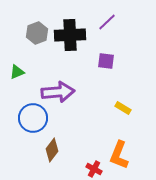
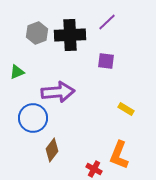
yellow rectangle: moved 3 px right, 1 px down
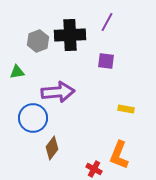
purple line: rotated 18 degrees counterclockwise
gray hexagon: moved 1 px right, 8 px down
green triangle: rotated 14 degrees clockwise
yellow rectangle: rotated 21 degrees counterclockwise
brown diamond: moved 2 px up
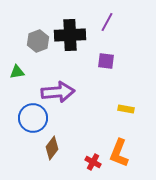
orange L-shape: moved 2 px up
red cross: moved 1 px left, 7 px up
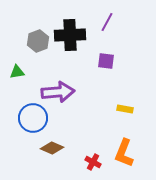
yellow rectangle: moved 1 px left
brown diamond: rotated 75 degrees clockwise
orange L-shape: moved 5 px right
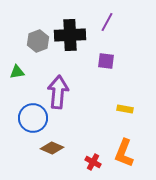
purple arrow: rotated 80 degrees counterclockwise
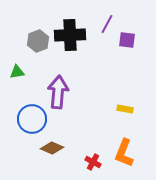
purple line: moved 2 px down
purple square: moved 21 px right, 21 px up
blue circle: moved 1 px left, 1 px down
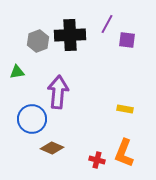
red cross: moved 4 px right, 2 px up; rotated 14 degrees counterclockwise
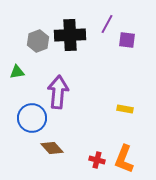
blue circle: moved 1 px up
brown diamond: rotated 25 degrees clockwise
orange L-shape: moved 6 px down
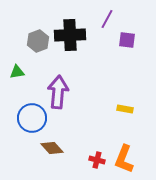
purple line: moved 5 px up
